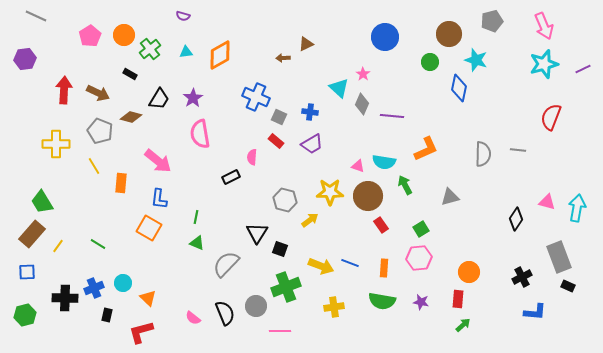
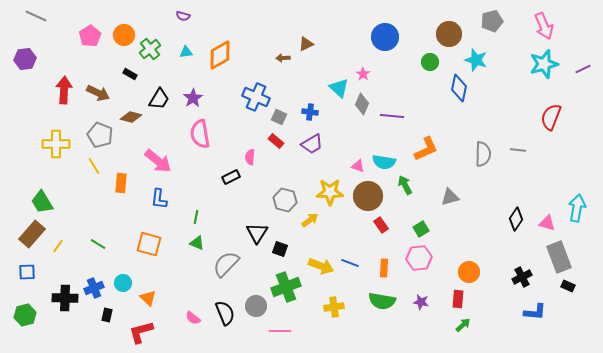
gray pentagon at (100, 131): moved 4 px down
pink semicircle at (252, 157): moved 2 px left
pink triangle at (547, 202): moved 21 px down
orange square at (149, 228): moved 16 px down; rotated 15 degrees counterclockwise
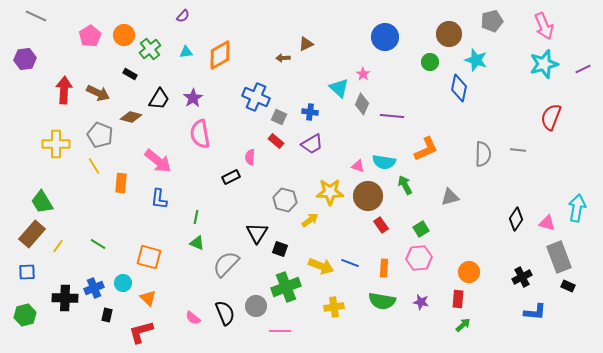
purple semicircle at (183, 16): rotated 64 degrees counterclockwise
orange square at (149, 244): moved 13 px down
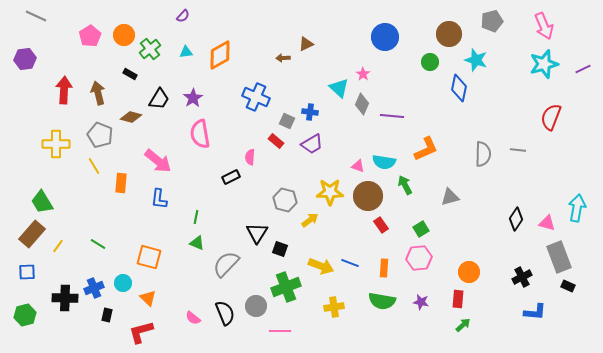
brown arrow at (98, 93): rotated 130 degrees counterclockwise
gray square at (279, 117): moved 8 px right, 4 px down
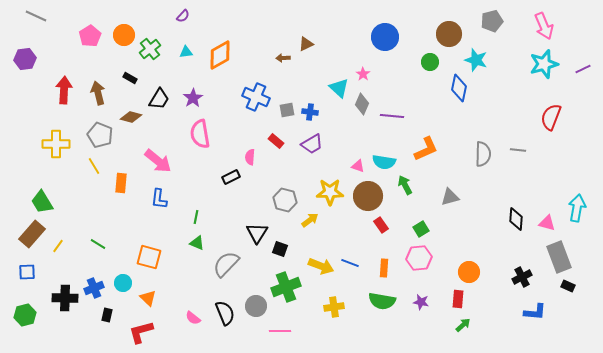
black rectangle at (130, 74): moved 4 px down
gray square at (287, 121): moved 11 px up; rotated 35 degrees counterclockwise
black diamond at (516, 219): rotated 30 degrees counterclockwise
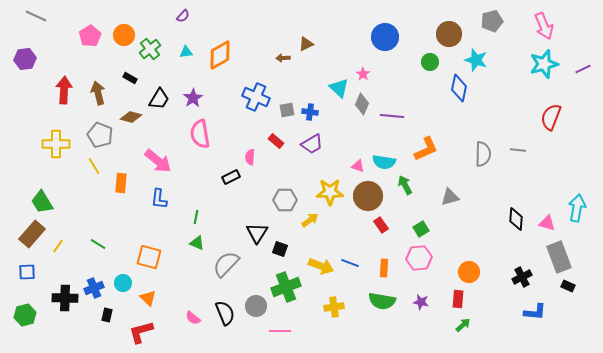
gray hexagon at (285, 200): rotated 15 degrees counterclockwise
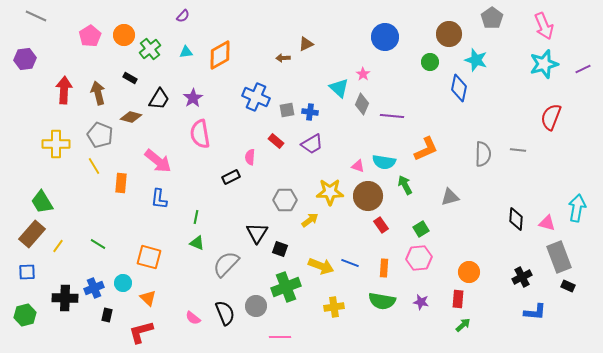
gray pentagon at (492, 21): moved 3 px up; rotated 20 degrees counterclockwise
pink line at (280, 331): moved 6 px down
